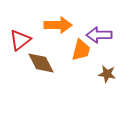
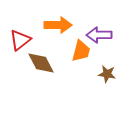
orange trapezoid: moved 1 px down
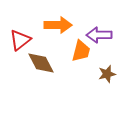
brown star: rotated 24 degrees counterclockwise
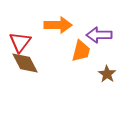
red triangle: moved 2 px down; rotated 15 degrees counterclockwise
brown diamond: moved 16 px left
brown star: rotated 24 degrees counterclockwise
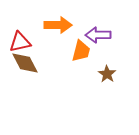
purple arrow: moved 1 px left
red triangle: rotated 40 degrees clockwise
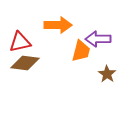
purple arrow: moved 4 px down
brown diamond: rotated 56 degrees counterclockwise
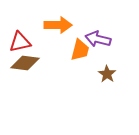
purple arrow: rotated 15 degrees clockwise
orange trapezoid: moved 1 px left, 1 px up
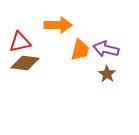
purple arrow: moved 8 px right, 10 px down
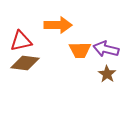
red triangle: moved 1 px right, 1 px up
orange trapezoid: rotated 75 degrees clockwise
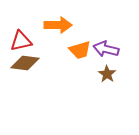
orange trapezoid: rotated 15 degrees counterclockwise
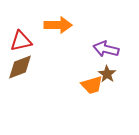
orange trapezoid: moved 12 px right, 35 px down
brown diamond: moved 5 px left, 4 px down; rotated 28 degrees counterclockwise
